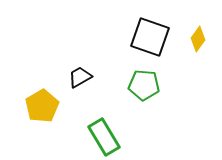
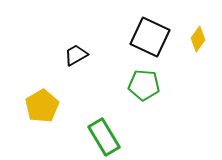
black square: rotated 6 degrees clockwise
black trapezoid: moved 4 px left, 22 px up
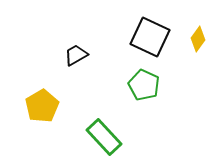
green pentagon: rotated 20 degrees clockwise
green rectangle: rotated 12 degrees counterclockwise
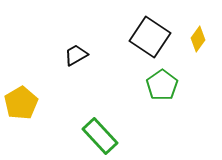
black square: rotated 9 degrees clockwise
green pentagon: moved 18 px right; rotated 12 degrees clockwise
yellow pentagon: moved 21 px left, 3 px up
green rectangle: moved 4 px left, 1 px up
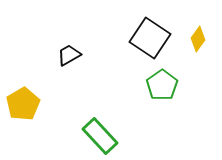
black square: moved 1 px down
black trapezoid: moved 7 px left
yellow pentagon: moved 2 px right, 1 px down
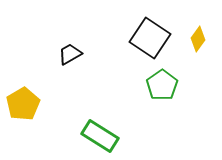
black trapezoid: moved 1 px right, 1 px up
green rectangle: rotated 15 degrees counterclockwise
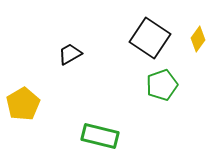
green pentagon: rotated 16 degrees clockwise
green rectangle: rotated 18 degrees counterclockwise
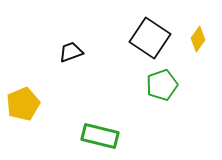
black trapezoid: moved 1 px right, 2 px up; rotated 10 degrees clockwise
yellow pentagon: rotated 8 degrees clockwise
